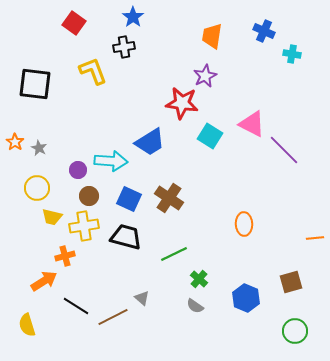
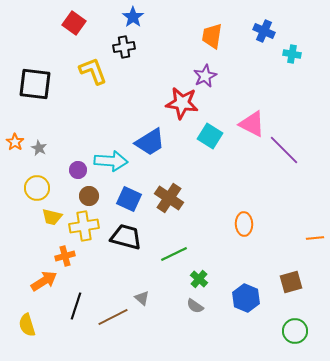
black line: rotated 76 degrees clockwise
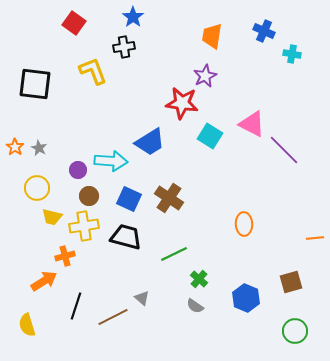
orange star: moved 5 px down
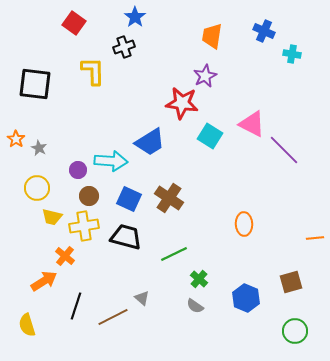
blue star: moved 2 px right
black cross: rotated 10 degrees counterclockwise
yellow L-shape: rotated 20 degrees clockwise
orange star: moved 1 px right, 8 px up
orange cross: rotated 36 degrees counterclockwise
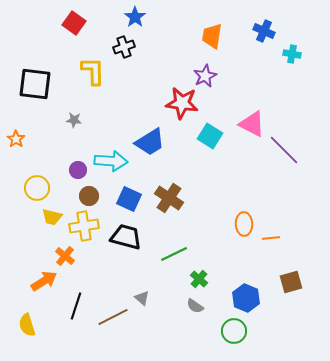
gray star: moved 35 px right, 28 px up; rotated 21 degrees counterclockwise
orange line: moved 44 px left
green circle: moved 61 px left
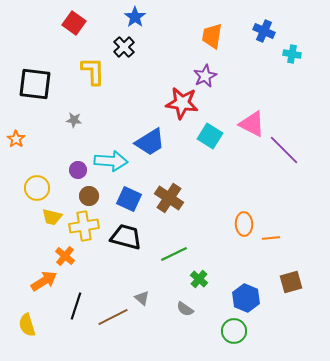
black cross: rotated 25 degrees counterclockwise
gray semicircle: moved 10 px left, 3 px down
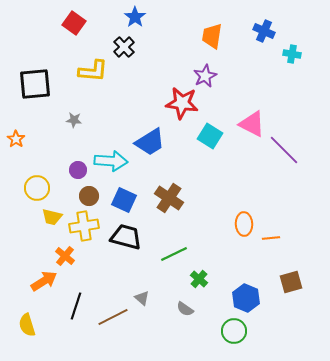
yellow L-shape: rotated 96 degrees clockwise
black square: rotated 12 degrees counterclockwise
blue square: moved 5 px left, 1 px down
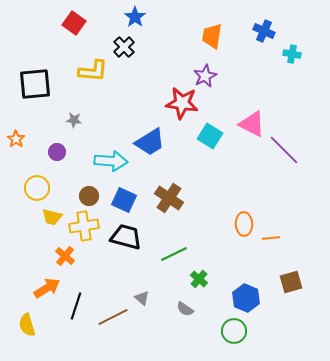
purple circle: moved 21 px left, 18 px up
orange arrow: moved 3 px right, 7 px down
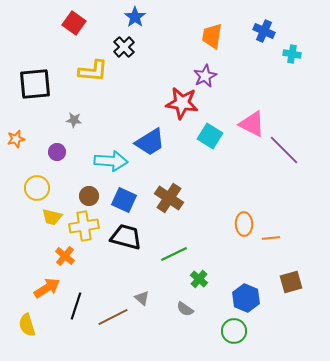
orange star: rotated 24 degrees clockwise
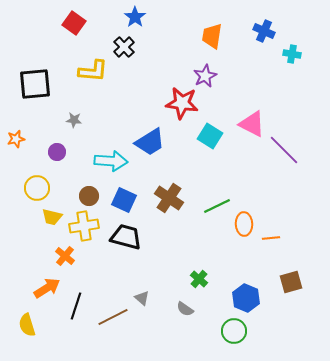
green line: moved 43 px right, 48 px up
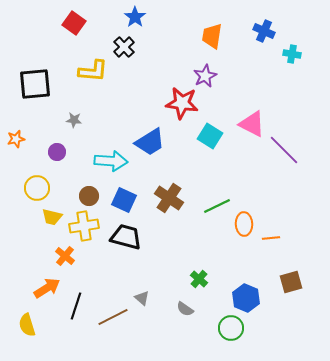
green circle: moved 3 px left, 3 px up
